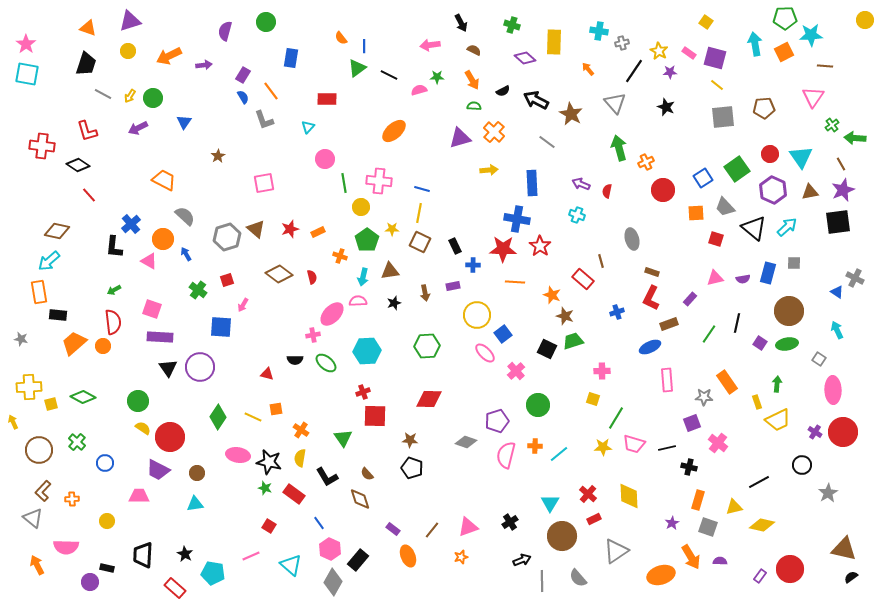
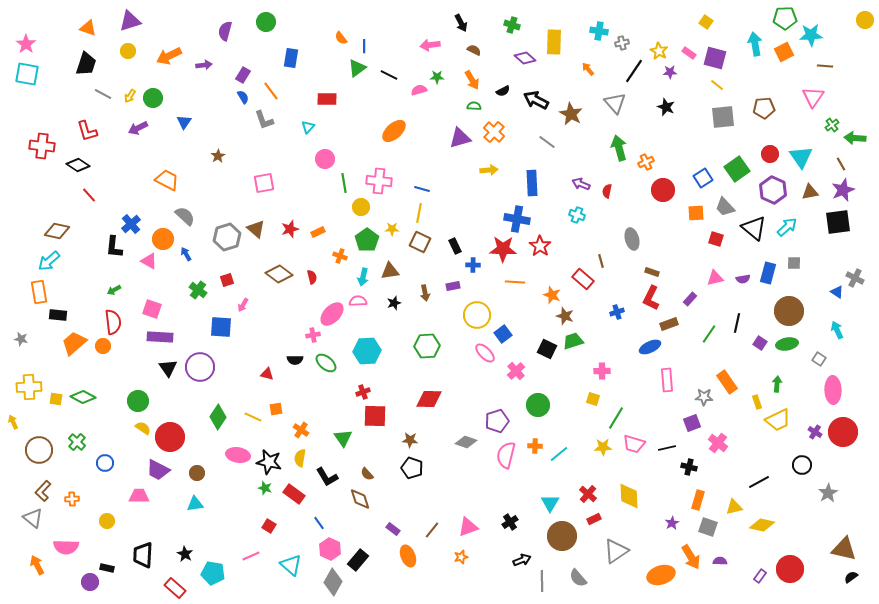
orange trapezoid at (164, 180): moved 3 px right
yellow square at (51, 404): moved 5 px right, 5 px up; rotated 24 degrees clockwise
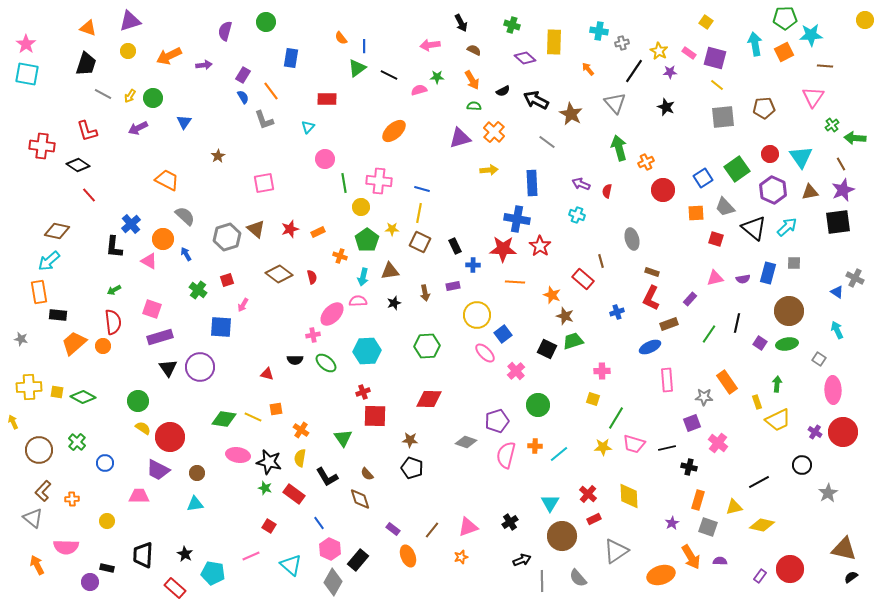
purple rectangle at (160, 337): rotated 20 degrees counterclockwise
yellow square at (56, 399): moved 1 px right, 7 px up
green diamond at (218, 417): moved 6 px right, 2 px down; rotated 65 degrees clockwise
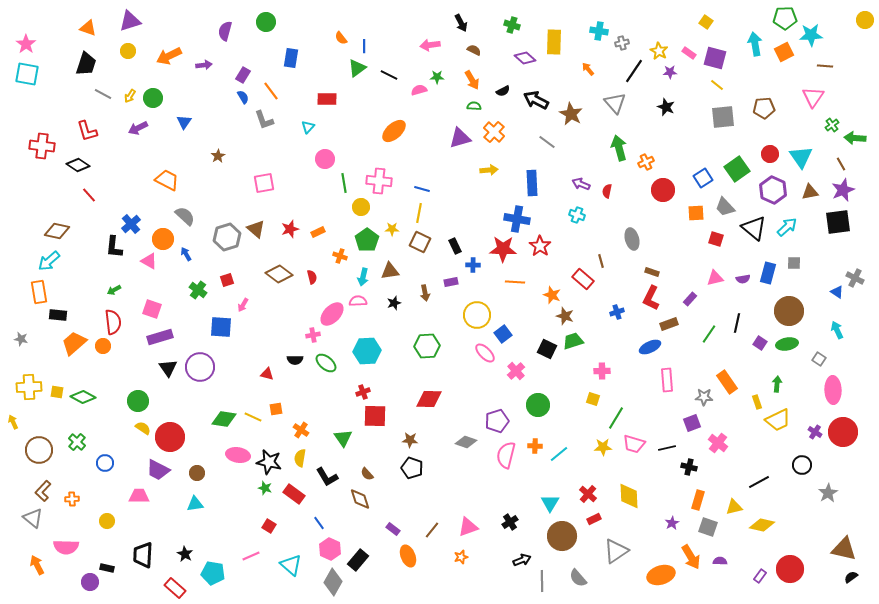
purple rectangle at (453, 286): moved 2 px left, 4 px up
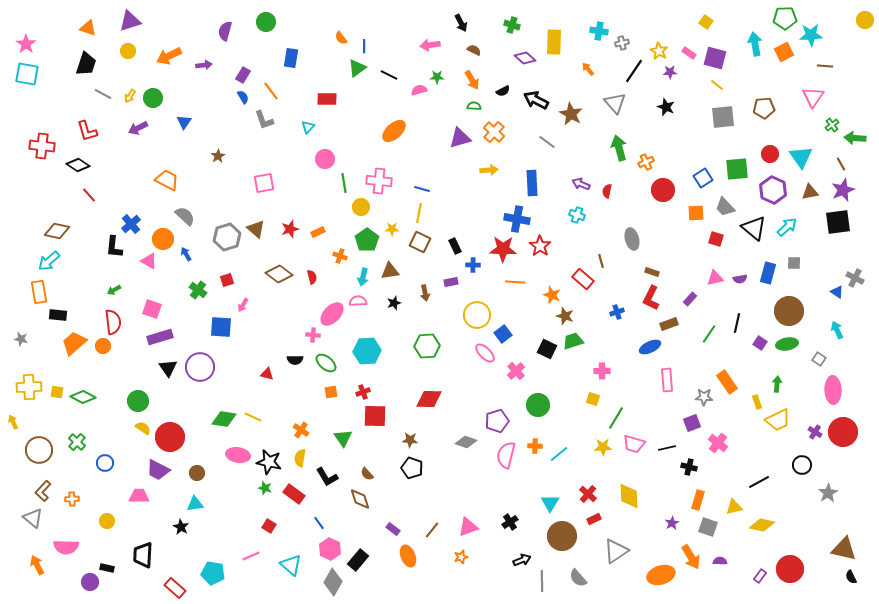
green square at (737, 169): rotated 30 degrees clockwise
purple semicircle at (743, 279): moved 3 px left
pink cross at (313, 335): rotated 16 degrees clockwise
orange square at (276, 409): moved 55 px right, 17 px up
black star at (185, 554): moved 4 px left, 27 px up
black semicircle at (851, 577): rotated 80 degrees counterclockwise
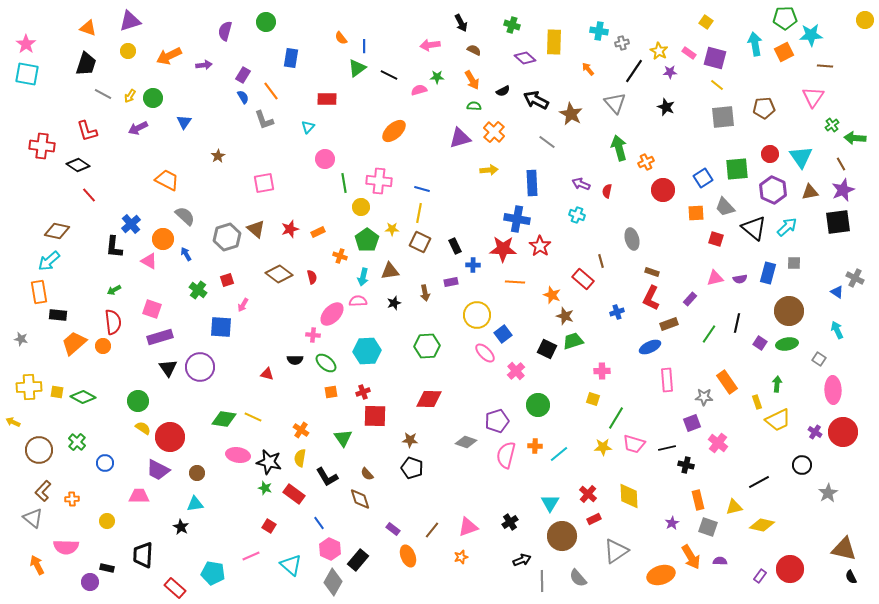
yellow arrow at (13, 422): rotated 40 degrees counterclockwise
black cross at (689, 467): moved 3 px left, 2 px up
orange rectangle at (698, 500): rotated 30 degrees counterclockwise
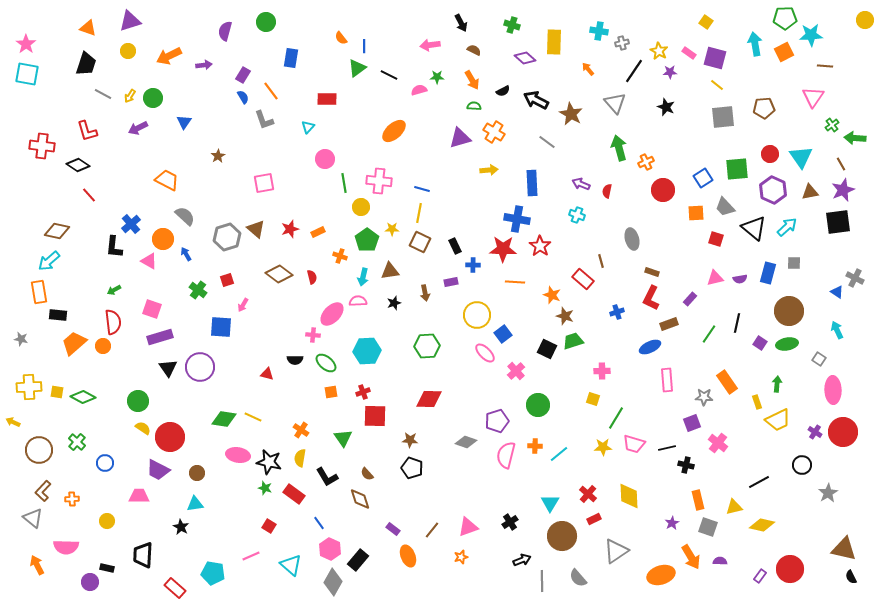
orange cross at (494, 132): rotated 10 degrees counterclockwise
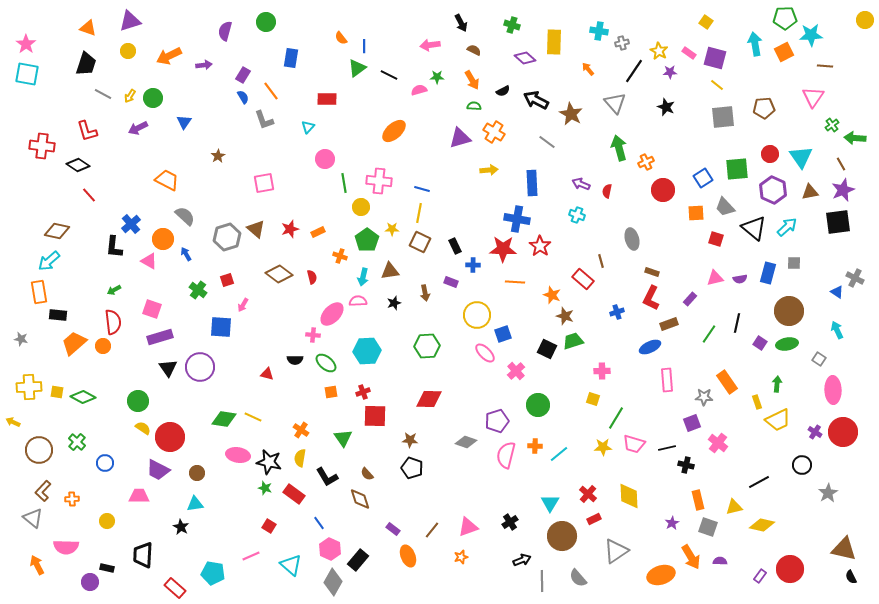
purple rectangle at (451, 282): rotated 32 degrees clockwise
blue square at (503, 334): rotated 18 degrees clockwise
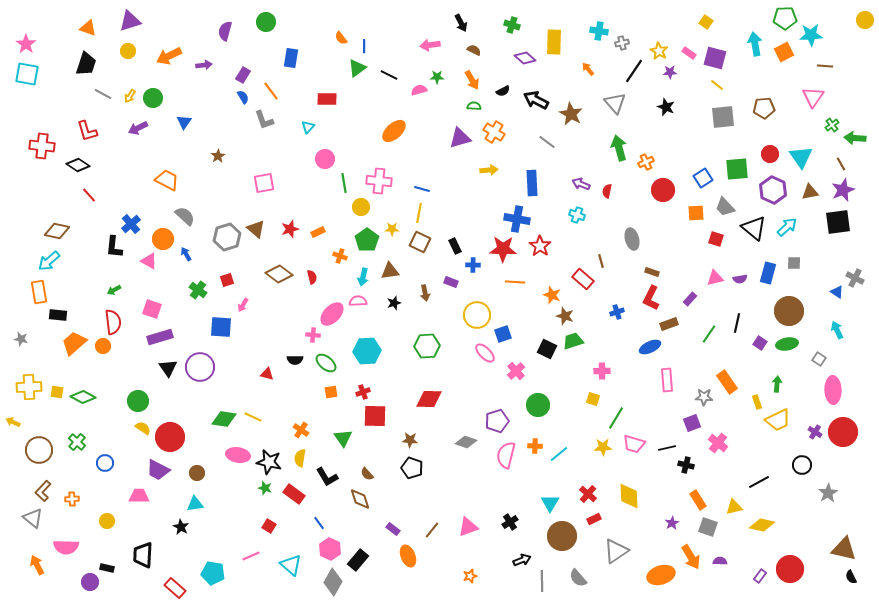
orange rectangle at (698, 500): rotated 18 degrees counterclockwise
orange star at (461, 557): moved 9 px right, 19 px down
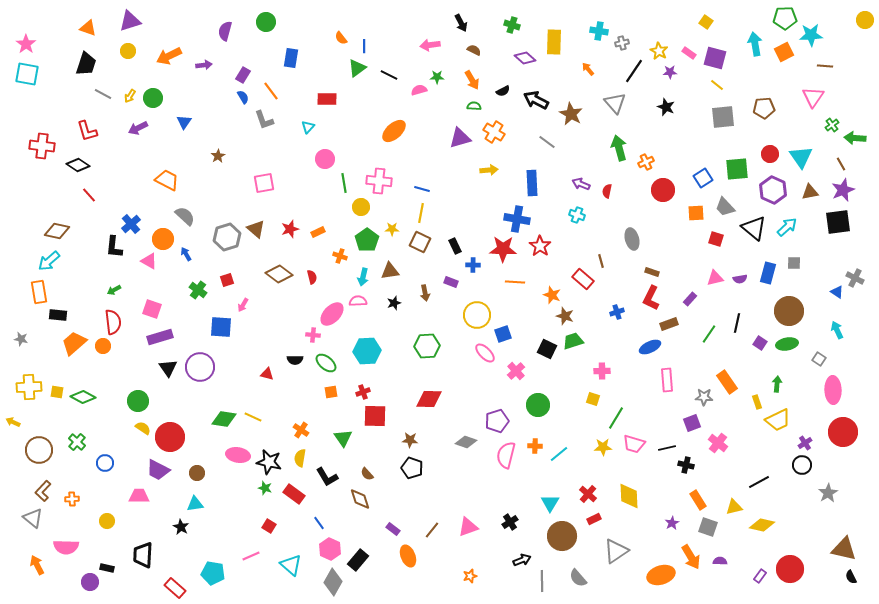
yellow line at (419, 213): moved 2 px right
purple cross at (815, 432): moved 10 px left, 11 px down; rotated 24 degrees clockwise
